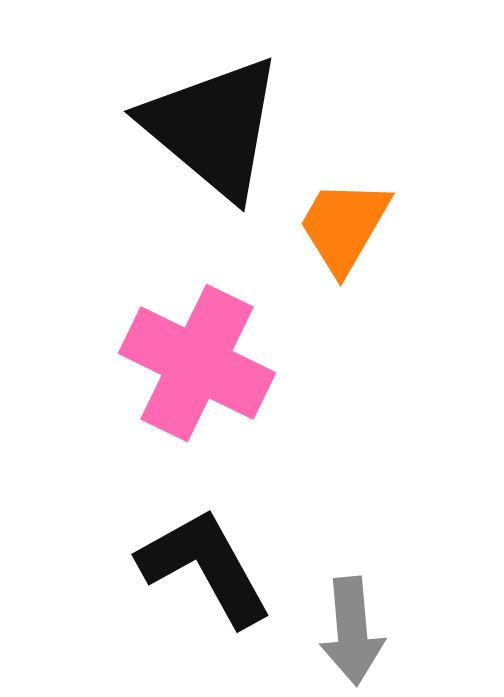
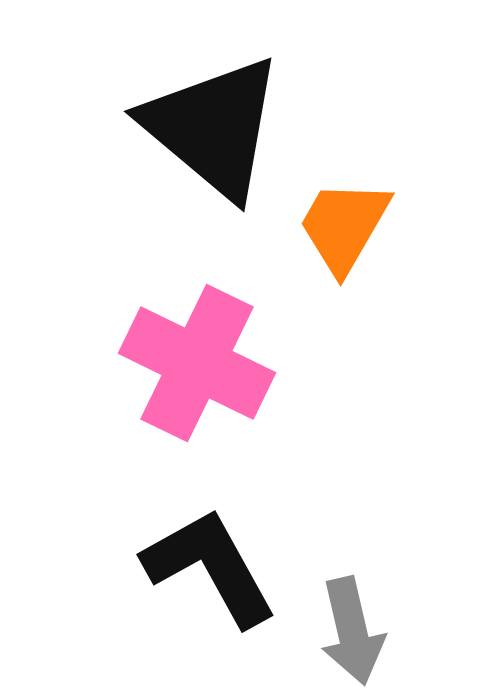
black L-shape: moved 5 px right
gray arrow: rotated 8 degrees counterclockwise
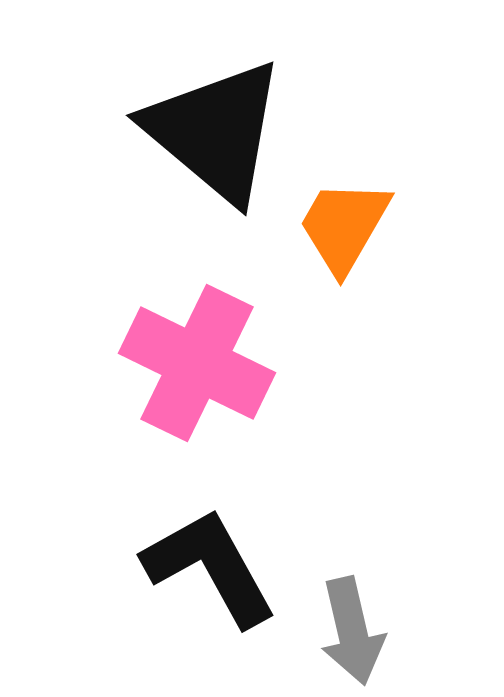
black triangle: moved 2 px right, 4 px down
